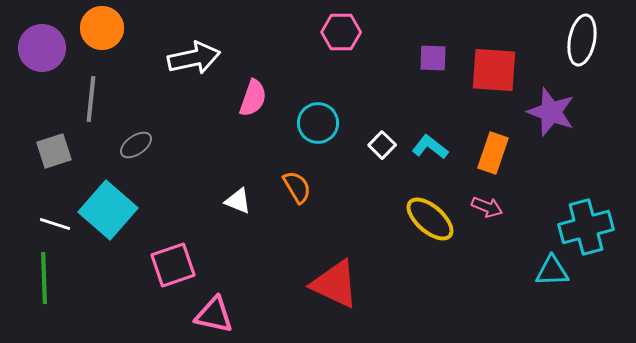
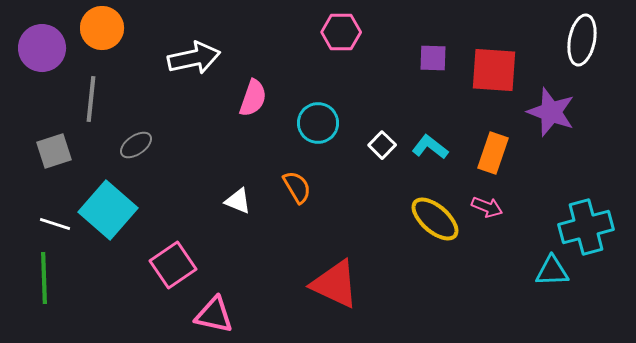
yellow ellipse: moved 5 px right
pink square: rotated 15 degrees counterclockwise
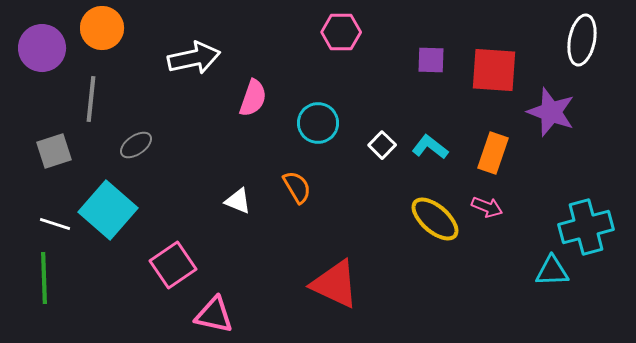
purple square: moved 2 px left, 2 px down
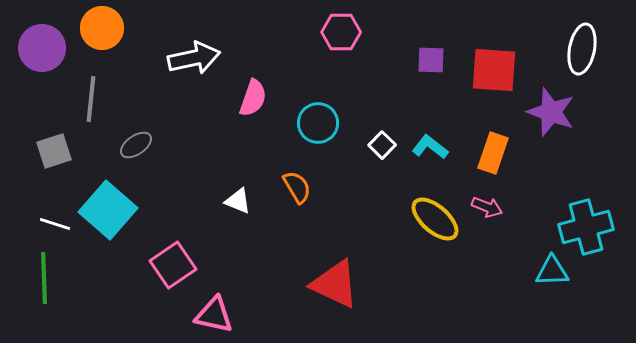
white ellipse: moved 9 px down
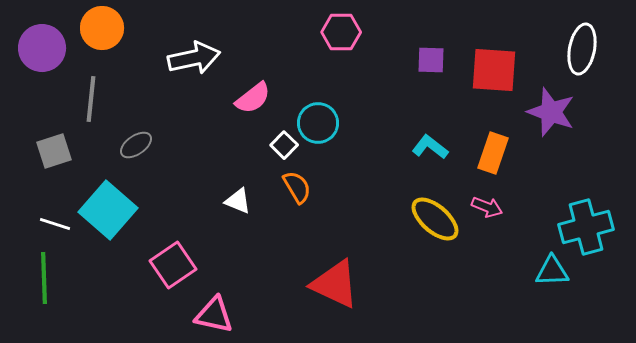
pink semicircle: rotated 33 degrees clockwise
white square: moved 98 px left
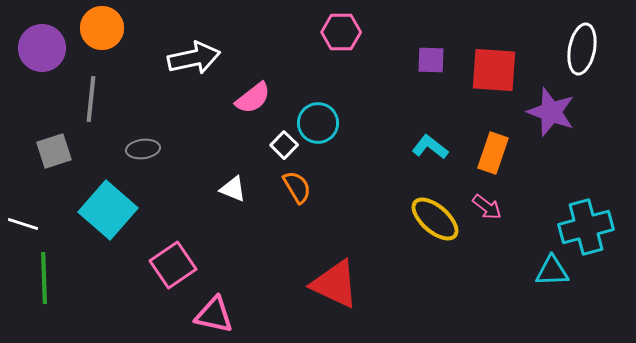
gray ellipse: moved 7 px right, 4 px down; rotated 28 degrees clockwise
white triangle: moved 5 px left, 12 px up
pink arrow: rotated 16 degrees clockwise
white line: moved 32 px left
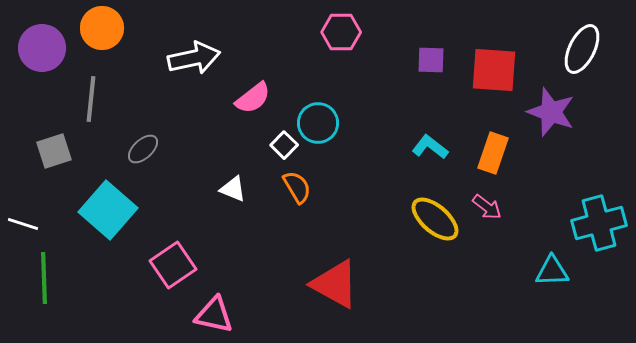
white ellipse: rotated 15 degrees clockwise
gray ellipse: rotated 36 degrees counterclockwise
cyan cross: moved 13 px right, 4 px up
red triangle: rotated 4 degrees clockwise
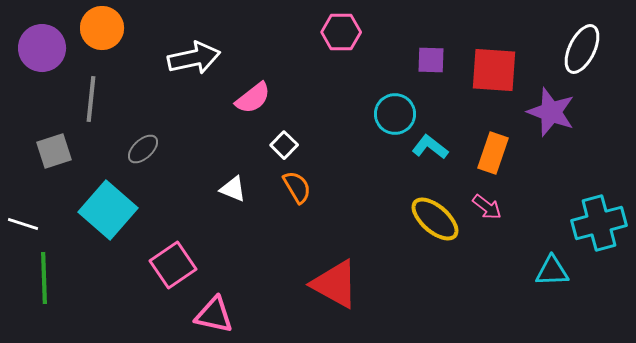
cyan circle: moved 77 px right, 9 px up
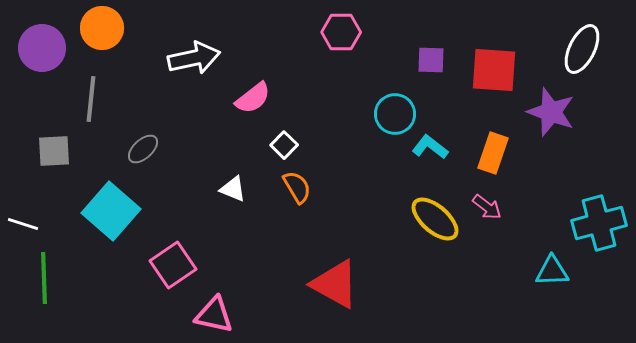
gray square: rotated 15 degrees clockwise
cyan square: moved 3 px right, 1 px down
